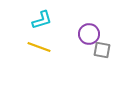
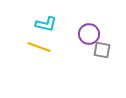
cyan L-shape: moved 4 px right, 4 px down; rotated 30 degrees clockwise
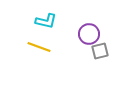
cyan L-shape: moved 3 px up
gray square: moved 2 px left, 1 px down; rotated 24 degrees counterclockwise
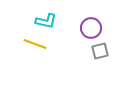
purple circle: moved 2 px right, 6 px up
yellow line: moved 4 px left, 3 px up
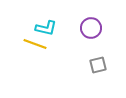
cyan L-shape: moved 7 px down
gray square: moved 2 px left, 14 px down
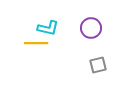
cyan L-shape: moved 2 px right
yellow line: moved 1 px right, 1 px up; rotated 20 degrees counterclockwise
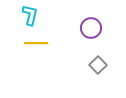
cyan L-shape: moved 18 px left, 13 px up; rotated 90 degrees counterclockwise
gray square: rotated 30 degrees counterclockwise
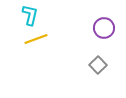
purple circle: moved 13 px right
yellow line: moved 4 px up; rotated 20 degrees counterclockwise
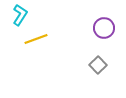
cyan L-shape: moved 10 px left; rotated 20 degrees clockwise
